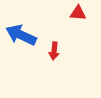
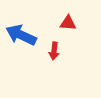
red triangle: moved 10 px left, 10 px down
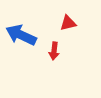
red triangle: rotated 18 degrees counterclockwise
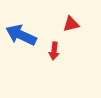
red triangle: moved 3 px right, 1 px down
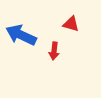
red triangle: rotated 30 degrees clockwise
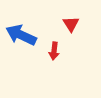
red triangle: rotated 42 degrees clockwise
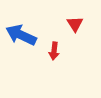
red triangle: moved 4 px right
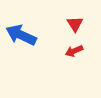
red arrow: moved 20 px right; rotated 60 degrees clockwise
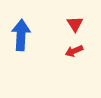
blue arrow: rotated 68 degrees clockwise
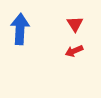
blue arrow: moved 1 px left, 6 px up
